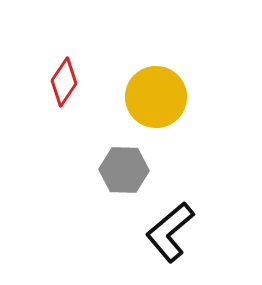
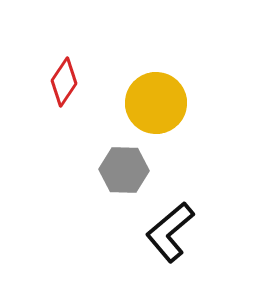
yellow circle: moved 6 px down
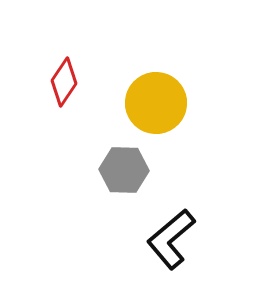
black L-shape: moved 1 px right, 7 px down
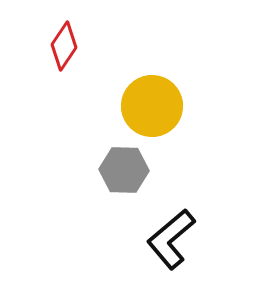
red diamond: moved 36 px up
yellow circle: moved 4 px left, 3 px down
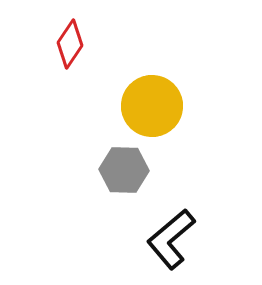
red diamond: moved 6 px right, 2 px up
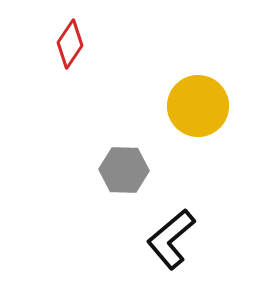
yellow circle: moved 46 px right
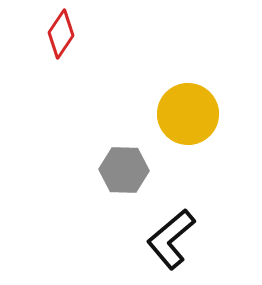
red diamond: moved 9 px left, 10 px up
yellow circle: moved 10 px left, 8 px down
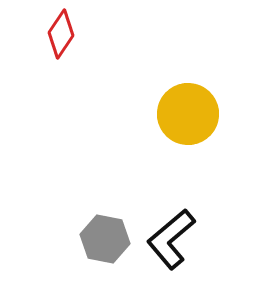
gray hexagon: moved 19 px left, 69 px down; rotated 9 degrees clockwise
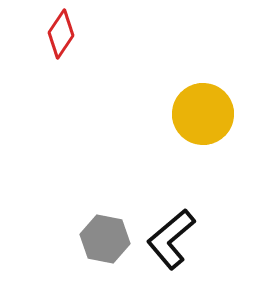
yellow circle: moved 15 px right
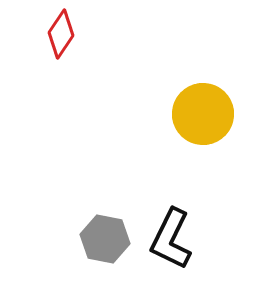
black L-shape: rotated 24 degrees counterclockwise
